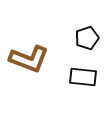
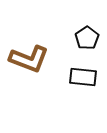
black pentagon: rotated 15 degrees counterclockwise
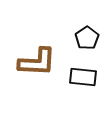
brown L-shape: moved 8 px right, 3 px down; rotated 18 degrees counterclockwise
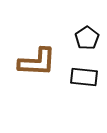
black rectangle: moved 1 px right
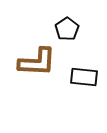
black pentagon: moved 20 px left, 9 px up
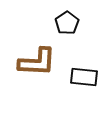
black pentagon: moved 6 px up
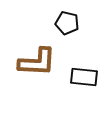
black pentagon: rotated 25 degrees counterclockwise
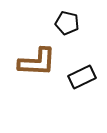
black rectangle: moved 2 px left; rotated 32 degrees counterclockwise
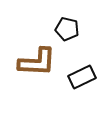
black pentagon: moved 6 px down
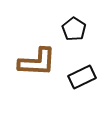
black pentagon: moved 7 px right; rotated 20 degrees clockwise
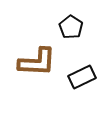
black pentagon: moved 3 px left, 2 px up
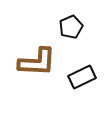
black pentagon: rotated 15 degrees clockwise
